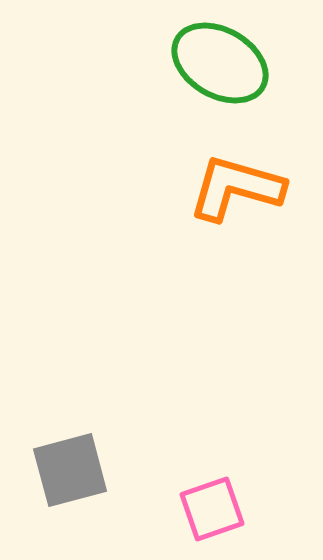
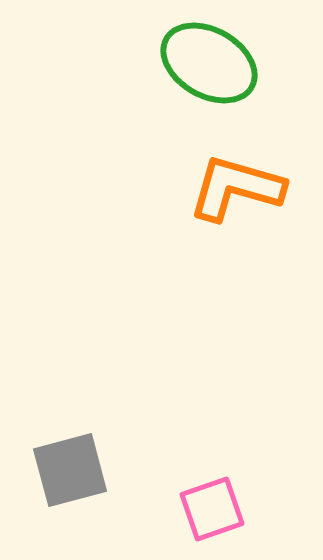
green ellipse: moved 11 px left
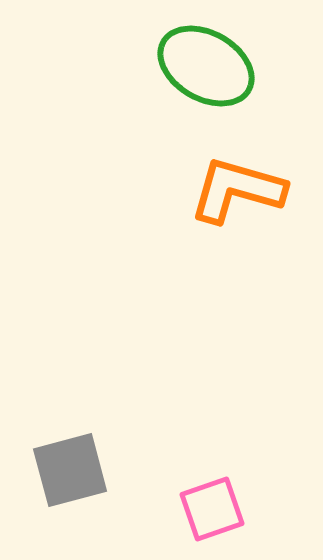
green ellipse: moved 3 px left, 3 px down
orange L-shape: moved 1 px right, 2 px down
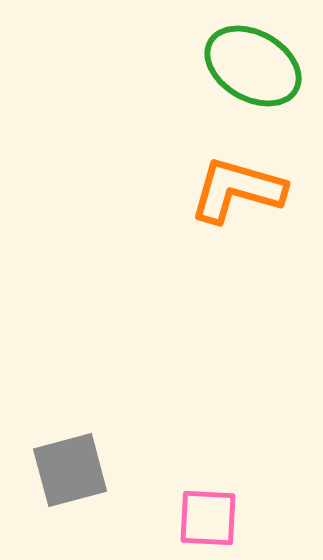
green ellipse: moved 47 px right
pink square: moved 4 px left, 9 px down; rotated 22 degrees clockwise
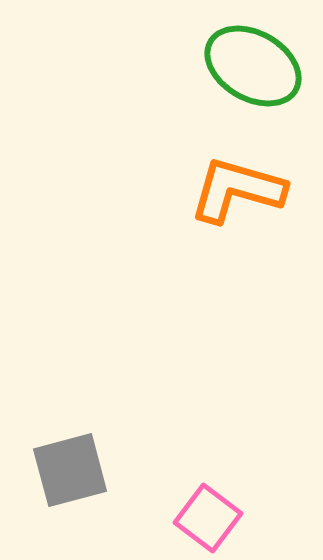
pink square: rotated 34 degrees clockwise
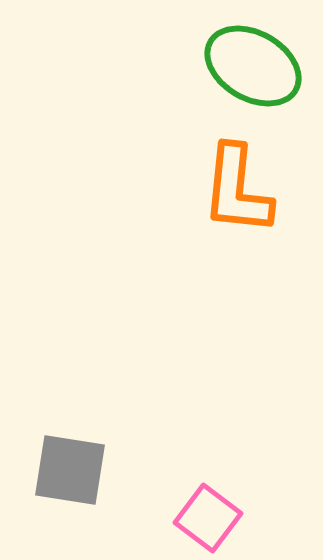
orange L-shape: rotated 100 degrees counterclockwise
gray square: rotated 24 degrees clockwise
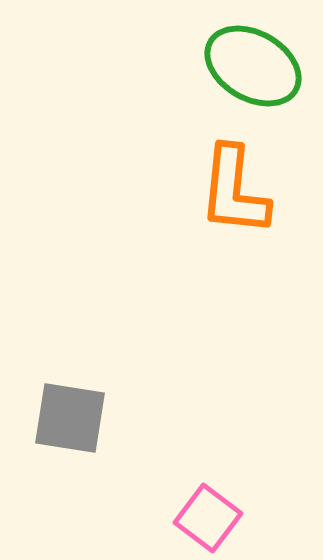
orange L-shape: moved 3 px left, 1 px down
gray square: moved 52 px up
